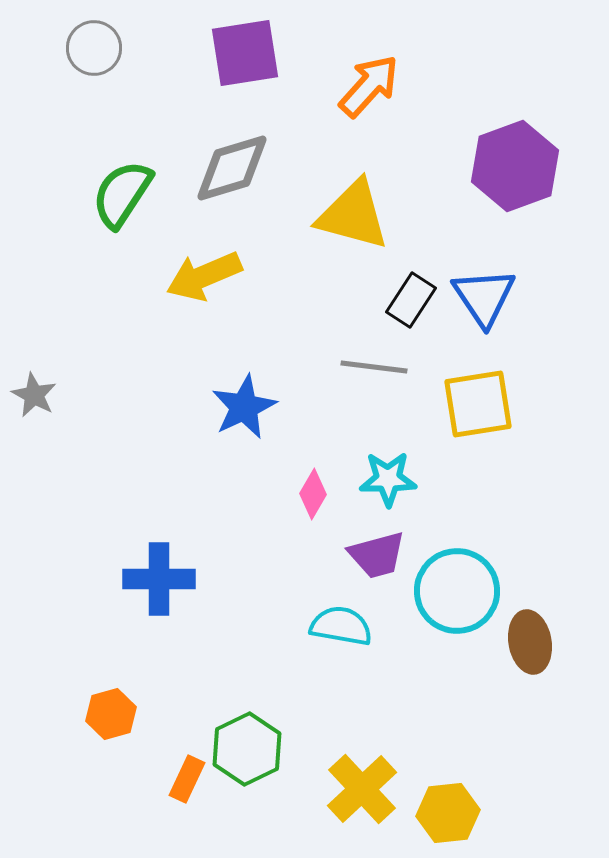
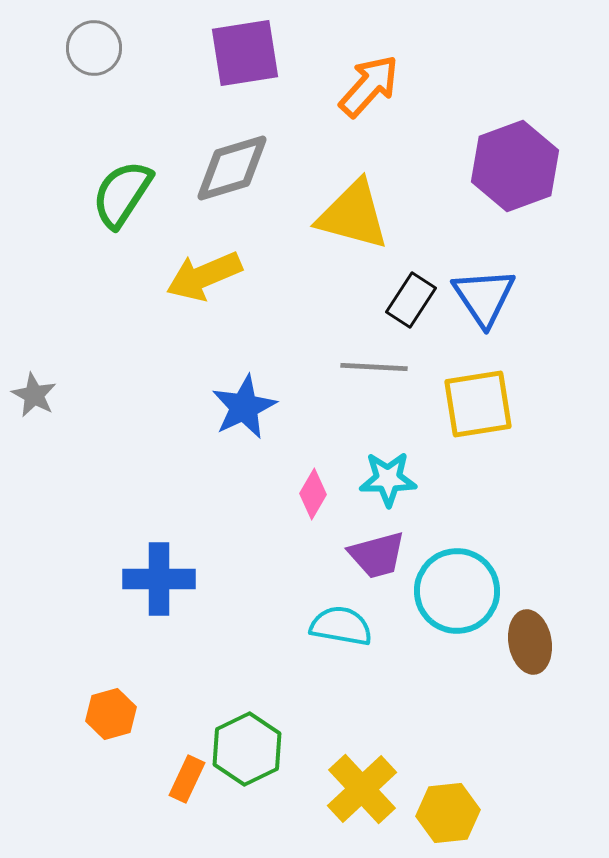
gray line: rotated 4 degrees counterclockwise
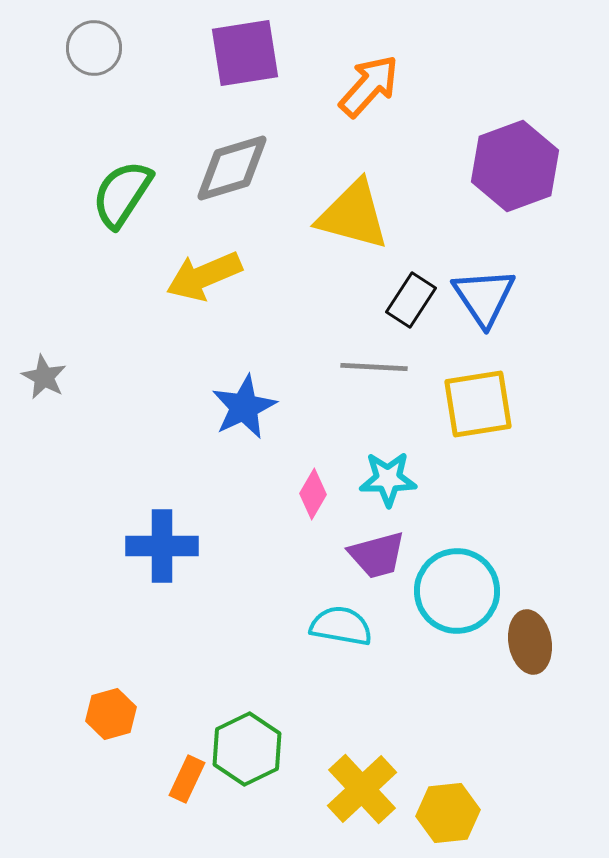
gray star: moved 10 px right, 18 px up
blue cross: moved 3 px right, 33 px up
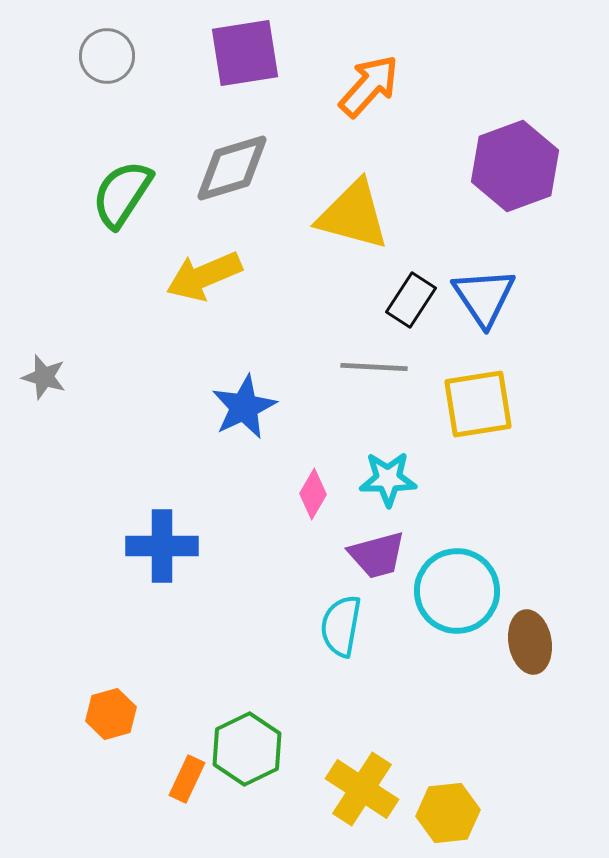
gray circle: moved 13 px right, 8 px down
gray star: rotated 12 degrees counterclockwise
cyan semicircle: rotated 90 degrees counterclockwise
yellow cross: rotated 14 degrees counterclockwise
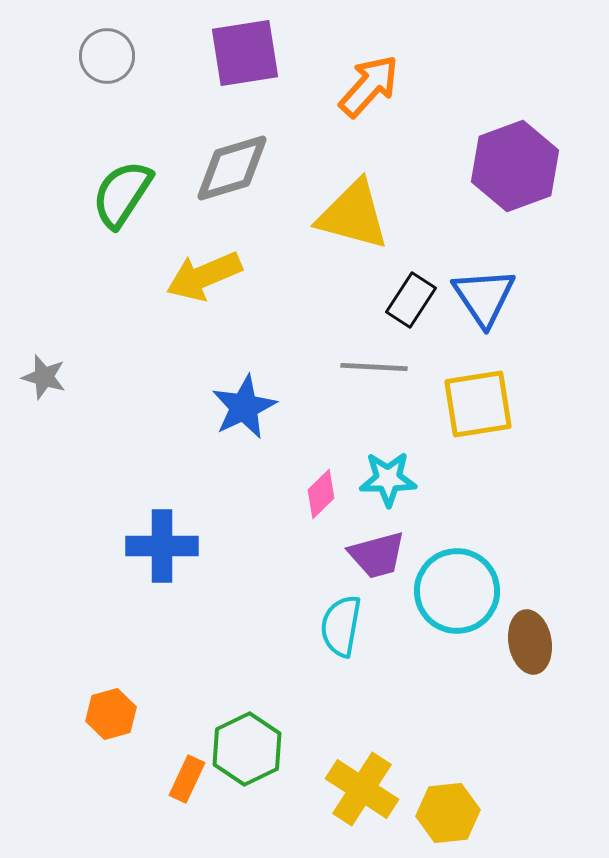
pink diamond: moved 8 px right; rotated 15 degrees clockwise
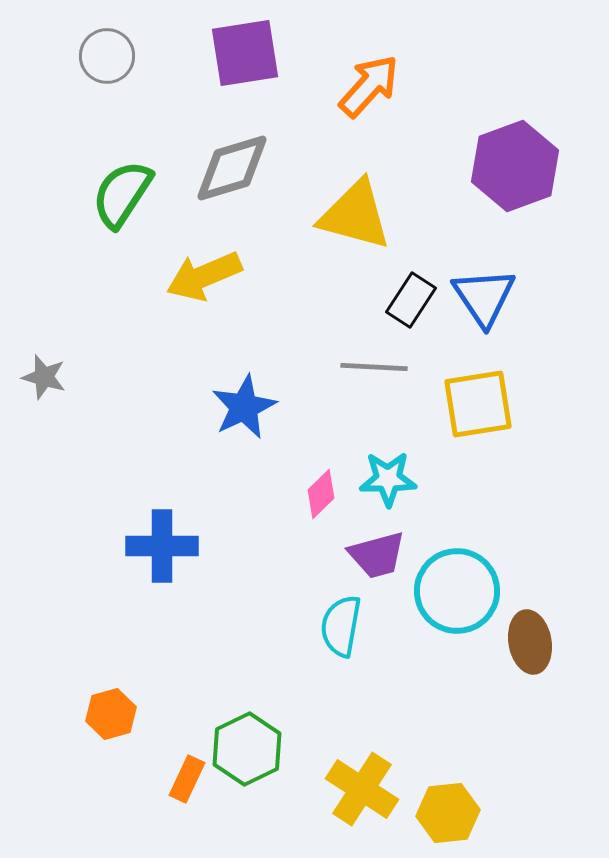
yellow triangle: moved 2 px right
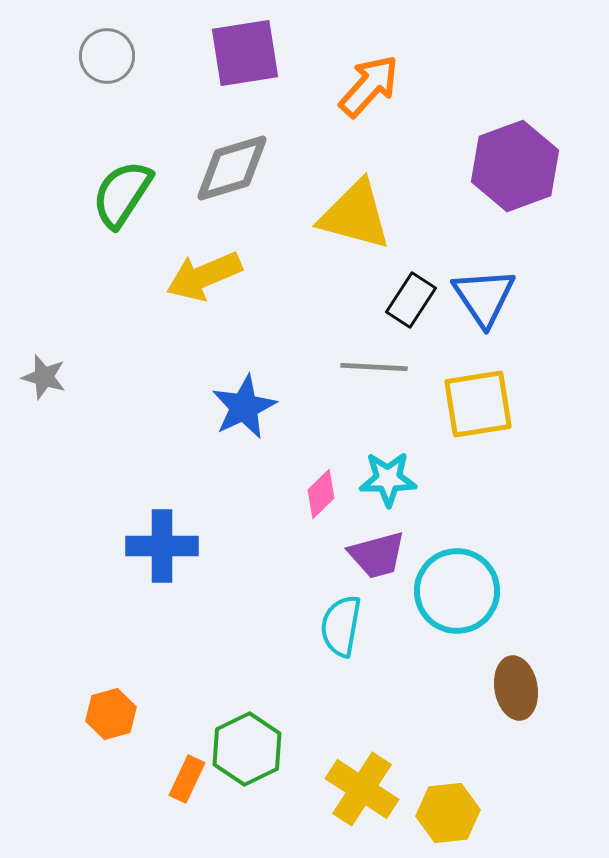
brown ellipse: moved 14 px left, 46 px down
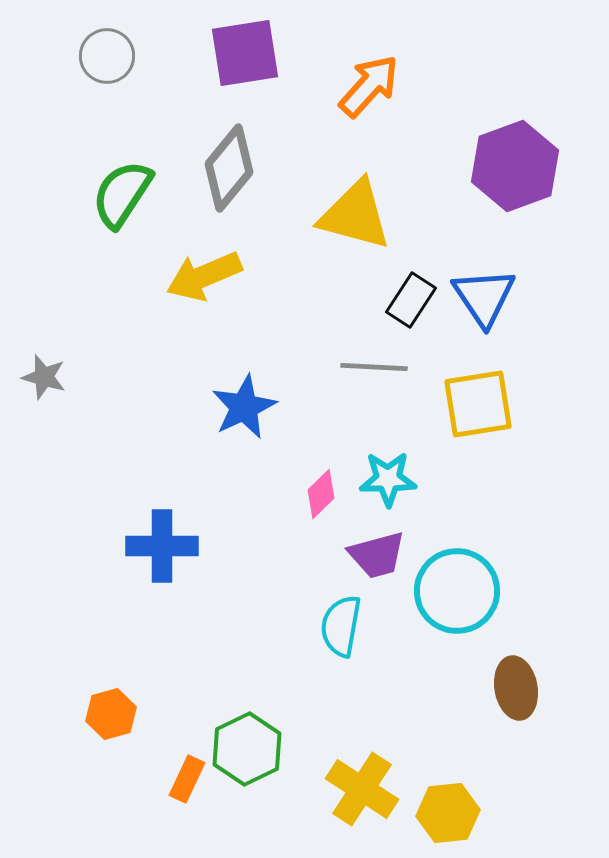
gray diamond: moved 3 px left; rotated 34 degrees counterclockwise
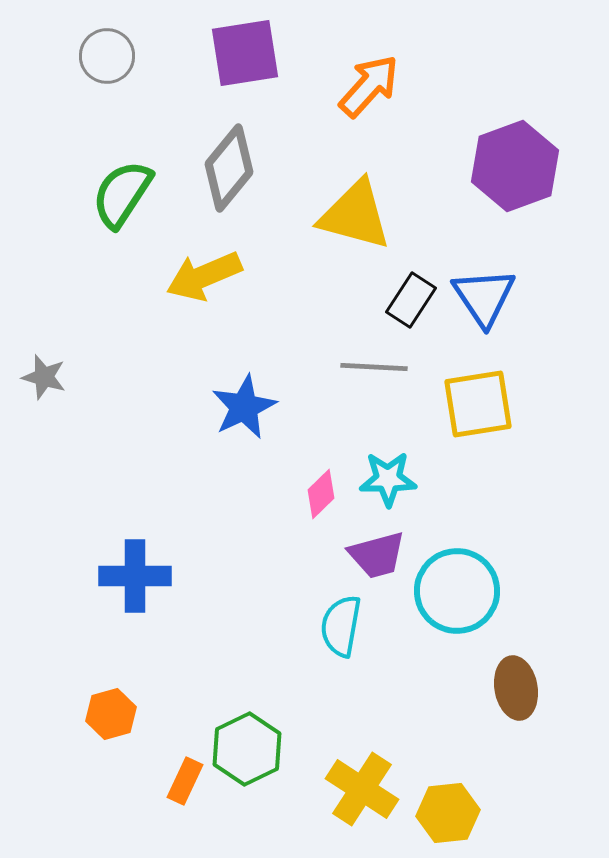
blue cross: moved 27 px left, 30 px down
orange rectangle: moved 2 px left, 2 px down
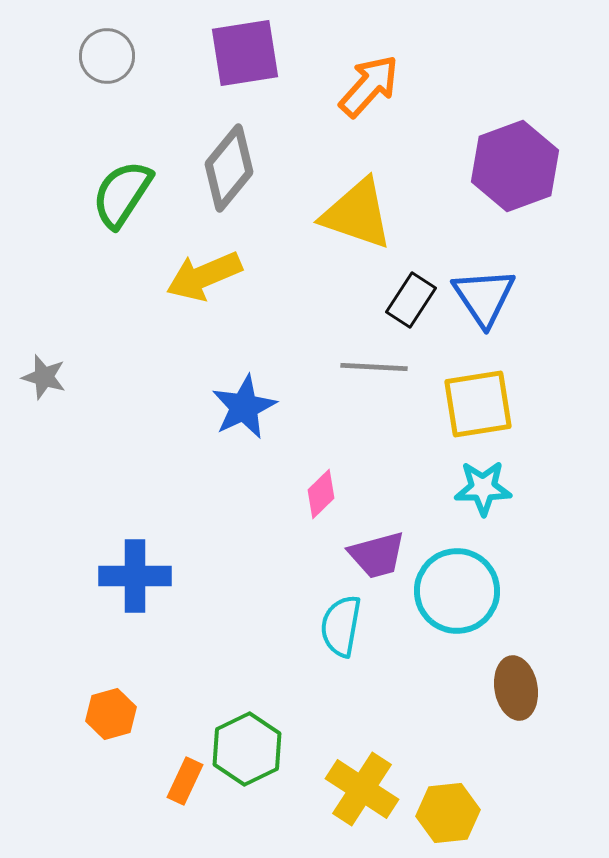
yellow triangle: moved 2 px right, 1 px up; rotated 4 degrees clockwise
cyan star: moved 95 px right, 9 px down
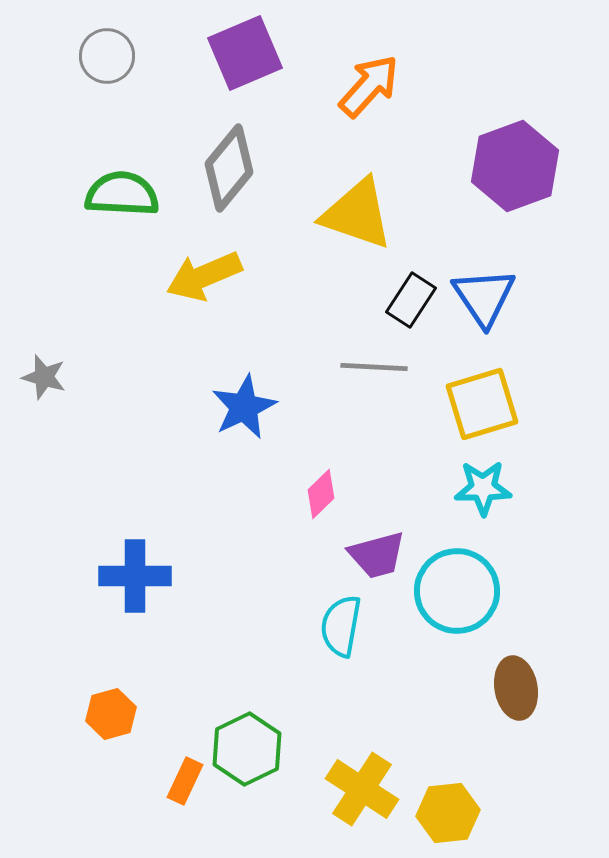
purple square: rotated 14 degrees counterclockwise
green semicircle: rotated 60 degrees clockwise
yellow square: moved 4 px right; rotated 8 degrees counterclockwise
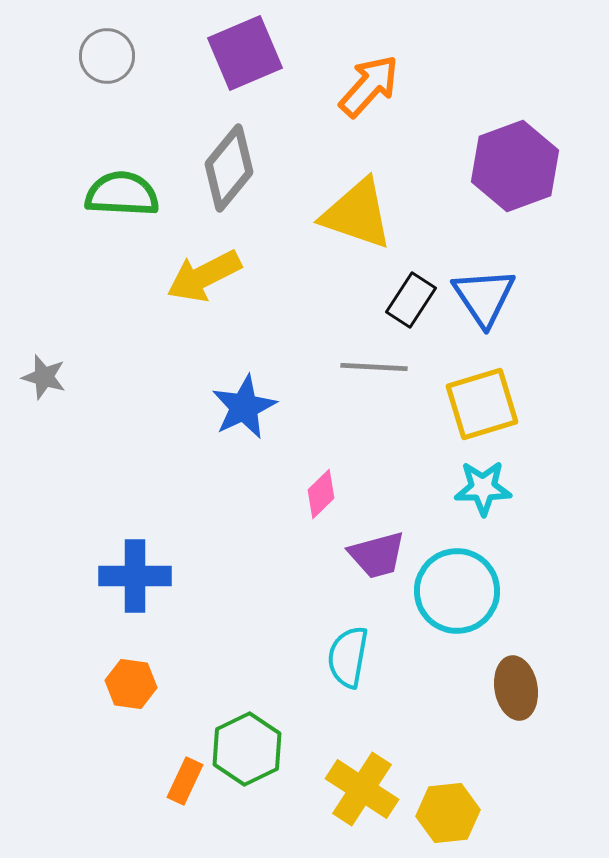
yellow arrow: rotated 4 degrees counterclockwise
cyan semicircle: moved 7 px right, 31 px down
orange hexagon: moved 20 px right, 30 px up; rotated 24 degrees clockwise
